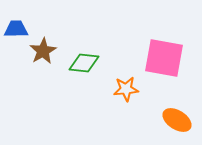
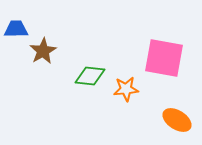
green diamond: moved 6 px right, 13 px down
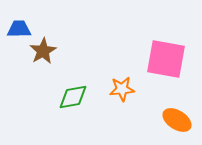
blue trapezoid: moved 3 px right
pink square: moved 2 px right, 1 px down
green diamond: moved 17 px left, 21 px down; rotated 16 degrees counterclockwise
orange star: moved 4 px left
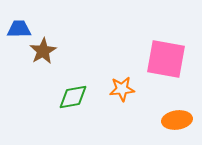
orange ellipse: rotated 40 degrees counterclockwise
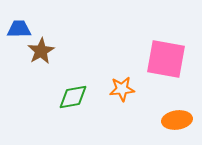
brown star: moved 2 px left
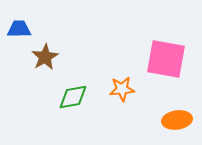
brown star: moved 4 px right, 6 px down
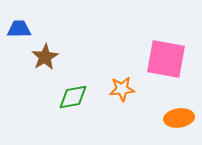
orange ellipse: moved 2 px right, 2 px up
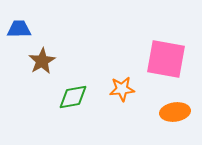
brown star: moved 3 px left, 4 px down
orange ellipse: moved 4 px left, 6 px up
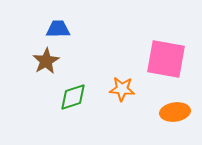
blue trapezoid: moved 39 px right
brown star: moved 4 px right
orange star: rotated 10 degrees clockwise
green diamond: rotated 8 degrees counterclockwise
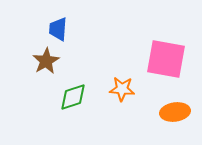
blue trapezoid: rotated 85 degrees counterclockwise
